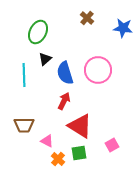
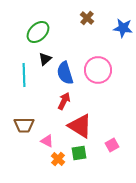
green ellipse: rotated 20 degrees clockwise
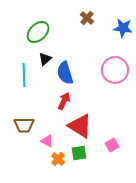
pink circle: moved 17 px right
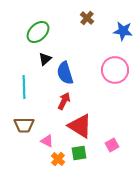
blue star: moved 3 px down
cyan line: moved 12 px down
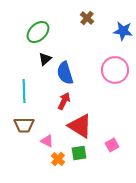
cyan line: moved 4 px down
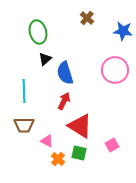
green ellipse: rotated 60 degrees counterclockwise
green square: rotated 21 degrees clockwise
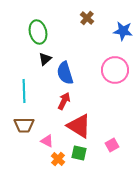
red triangle: moved 1 px left
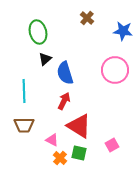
pink triangle: moved 5 px right, 1 px up
orange cross: moved 2 px right, 1 px up
